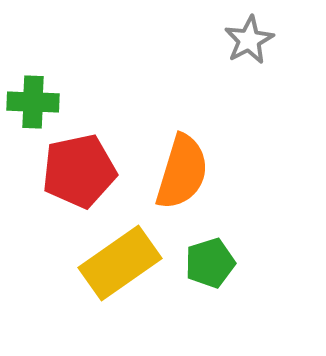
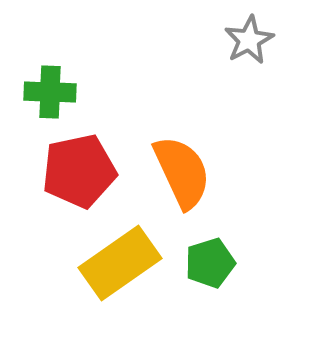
green cross: moved 17 px right, 10 px up
orange semicircle: rotated 42 degrees counterclockwise
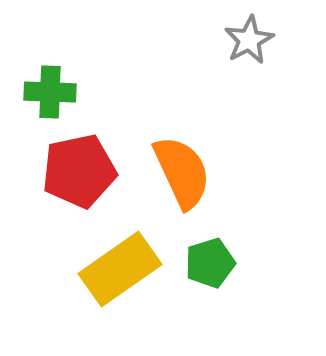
yellow rectangle: moved 6 px down
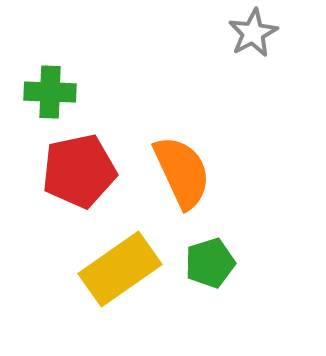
gray star: moved 4 px right, 7 px up
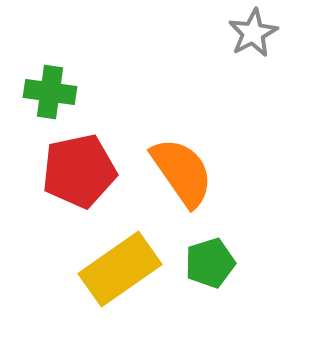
green cross: rotated 6 degrees clockwise
orange semicircle: rotated 10 degrees counterclockwise
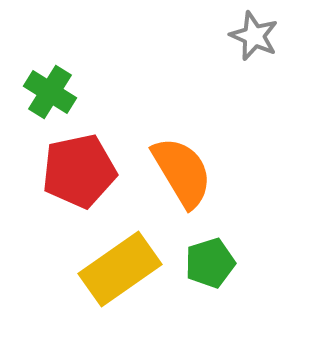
gray star: moved 1 px right, 3 px down; rotated 21 degrees counterclockwise
green cross: rotated 24 degrees clockwise
orange semicircle: rotated 4 degrees clockwise
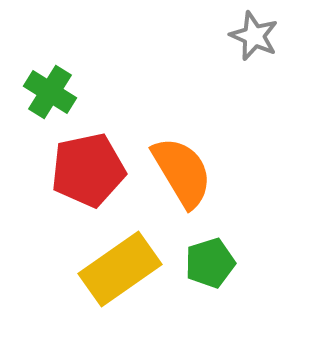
red pentagon: moved 9 px right, 1 px up
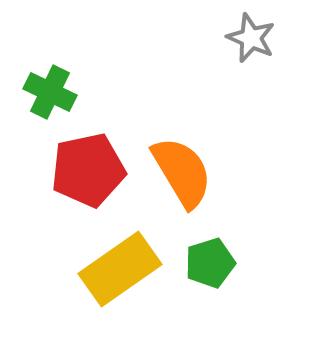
gray star: moved 3 px left, 2 px down
green cross: rotated 6 degrees counterclockwise
